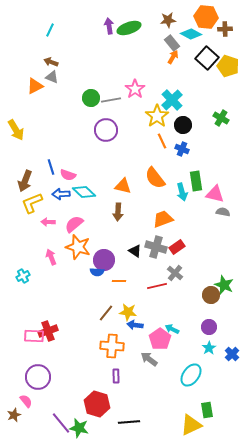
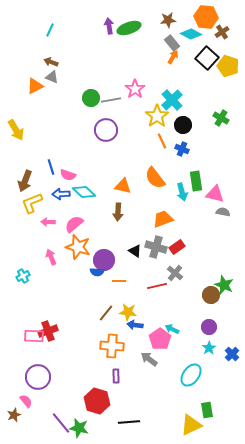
brown cross at (225, 29): moved 3 px left, 3 px down; rotated 32 degrees counterclockwise
red hexagon at (97, 404): moved 3 px up
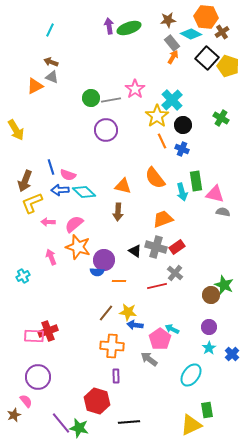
blue arrow at (61, 194): moved 1 px left, 4 px up
